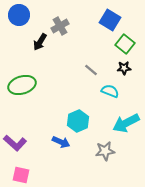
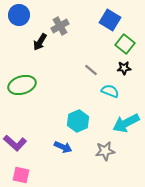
blue arrow: moved 2 px right, 5 px down
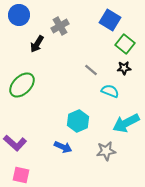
black arrow: moved 3 px left, 2 px down
green ellipse: rotated 28 degrees counterclockwise
gray star: moved 1 px right
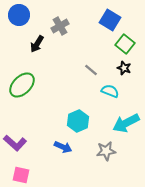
black star: rotated 24 degrees clockwise
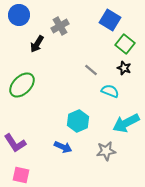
purple L-shape: rotated 15 degrees clockwise
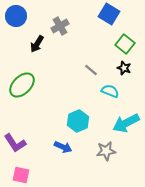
blue circle: moved 3 px left, 1 px down
blue square: moved 1 px left, 6 px up
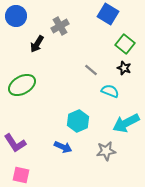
blue square: moved 1 px left
green ellipse: rotated 16 degrees clockwise
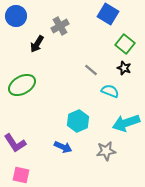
cyan arrow: rotated 8 degrees clockwise
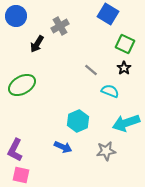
green square: rotated 12 degrees counterclockwise
black star: rotated 16 degrees clockwise
purple L-shape: moved 7 px down; rotated 60 degrees clockwise
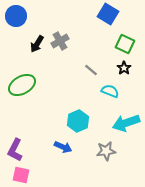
gray cross: moved 15 px down
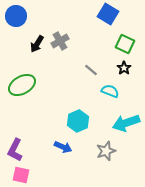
gray star: rotated 12 degrees counterclockwise
